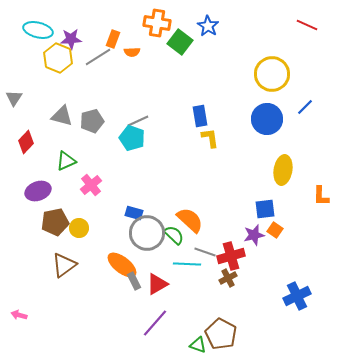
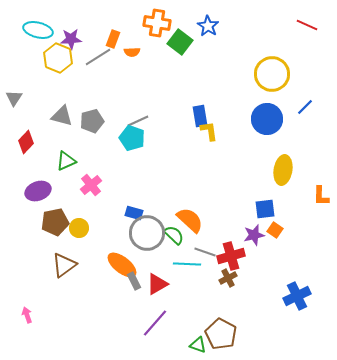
yellow L-shape at (210, 138): moved 1 px left, 7 px up
pink arrow at (19, 315): moved 8 px right; rotated 56 degrees clockwise
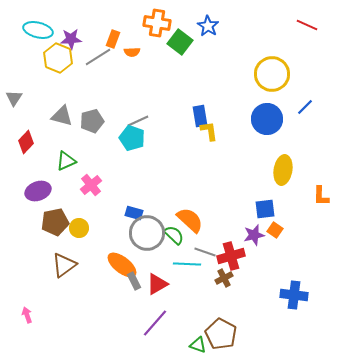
brown cross at (228, 278): moved 4 px left
blue cross at (297, 296): moved 3 px left, 1 px up; rotated 32 degrees clockwise
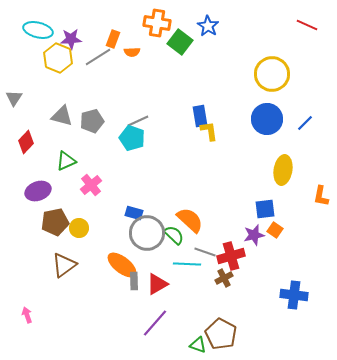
blue line at (305, 107): moved 16 px down
orange L-shape at (321, 196): rotated 10 degrees clockwise
gray rectangle at (134, 281): rotated 24 degrees clockwise
